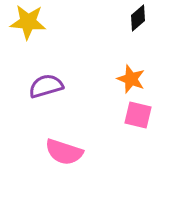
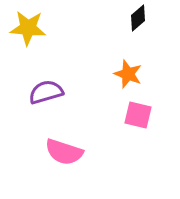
yellow star: moved 6 px down
orange star: moved 3 px left, 5 px up
purple semicircle: moved 6 px down
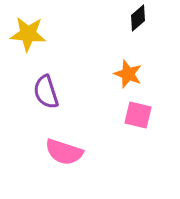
yellow star: moved 6 px down
purple semicircle: rotated 92 degrees counterclockwise
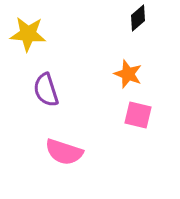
purple semicircle: moved 2 px up
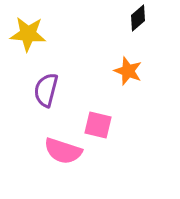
orange star: moved 3 px up
purple semicircle: rotated 32 degrees clockwise
pink square: moved 40 px left, 10 px down
pink semicircle: moved 1 px left, 1 px up
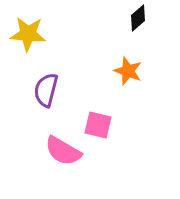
pink semicircle: rotated 12 degrees clockwise
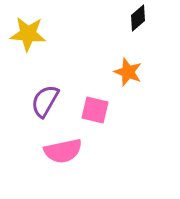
orange star: moved 1 px down
purple semicircle: moved 1 px left, 11 px down; rotated 16 degrees clockwise
pink square: moved 3 px left, 15 px up
pink semicircle: rotated 42 degrees counterclockwise
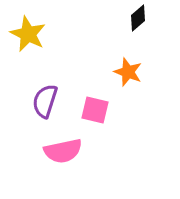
yellow star: rotated 21 degrees clockwise
purple semicircle: rotated 12 degrees counterclockwise
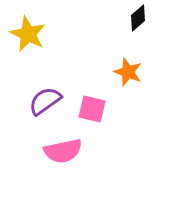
purple semicircle: rotated 36 degrees clockwise
pink square: moved 3 px left, 1 px up
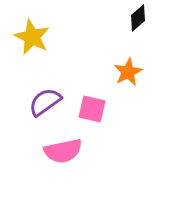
yellow star: moved 4 px right, 3 px down
orange star: rotated 24 degrees clockwise
purple semicircle: moved 1 px down
